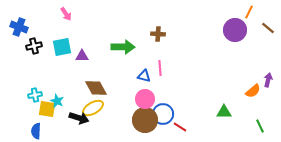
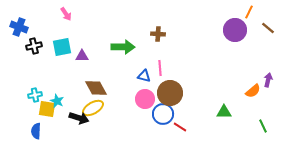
brown circle: moved 25 px right, 27 px up
green line: moved 3 px right
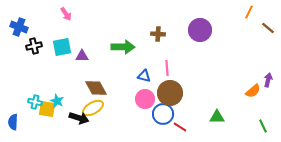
purple circle: moved 35 px left
pink line: moved 7 px right
cyan cross: moved 7 px down; rotated 24 degrees clockwise
green triangle: moved 7 px left, 5 px down
blue semicircle: moved 23 px left, 9 px up
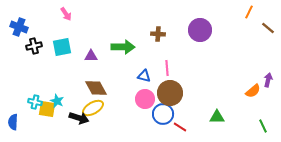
purple triangle: moved 9 px right
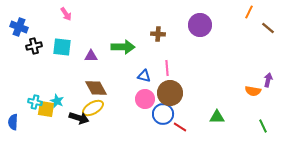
purple circle: moved 5 px up
cyan square: rotated 18 degrees clockwise
orange semicircle: rotated 49 degrees clockwise
yellow square: moved 1 px left
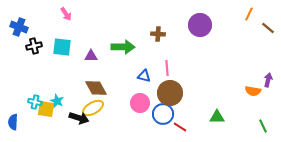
orange line: moved 2 px down
pink circle: moved 5 px left, 4 px down
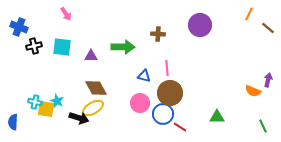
orange semicircle: rotated 14 degrees clockwise
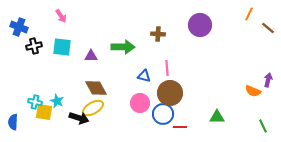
pink arrow: moved 5 px left, 2 px down
yellow square: moved 2 px left, 3 px down
red line: rotated 32 degrees counterclockwise
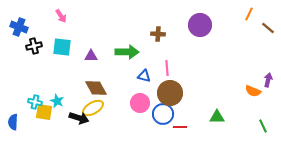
green arrow: moved 4 px right, 5 px down
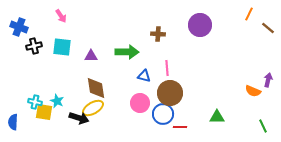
brown diamond: rotated 20 degrees clockwise
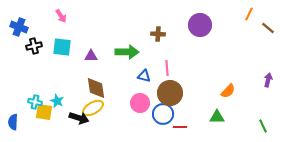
orange semicircle: moved 25 px left; rotated 70 degrees counterclockwise
